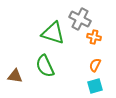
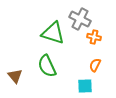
green semicircle: moved 2 px right
brown triangle: rotated 42 degrees clockwise
cyan square: moved 10 px left; rotated 14 degrees clockwise
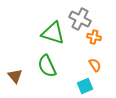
orange semicircle: rotated 120 degrees clockwise
cyan square: rotated 21 degrees counterclockwise
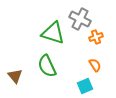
orange cross: moved 2 px right; rotated 32 degrees counterclockwise
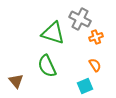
brown triangle: moved 1 px right, 5 px down
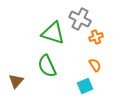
brown triangle: rotated 21 degrees clockwise
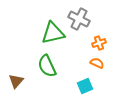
gray cross: moved 1 px left
green triangle: rotated 30 degrees counterclockwise
orange cross: moved 3 px right, 6 px down
orange semicircle: moved 2 px right, 2 px up; rotated 32 degrees counterclockwise
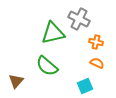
orange cross: moved 3 px left, 1 px up; rotated 32 degrees clockwise
green semicircle: rotated 25 degrees counterclockwise
